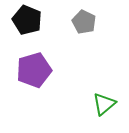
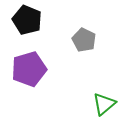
gray pentagon: moved 18 px down
purple pentagon: moved 5 px left, 1 px up
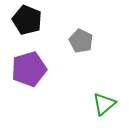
gray pentagon: moved 3 px left, 1 px down
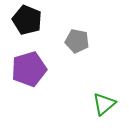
gray pentagon: moved 4 px left; rotated 15 degrees counterclockwise
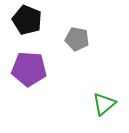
gray pentagon: moved 2 px up
purple pentagon: rotated 20 degrees clockwise
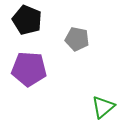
green triangle: moved 1 px left, 3 px down
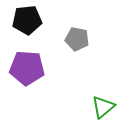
black pentagon: rotated 28 degrees counterclockwise
purple pentagon: moved 2 px left, 1 px up
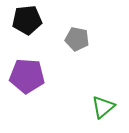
purple pentagon: moved 8 px down
